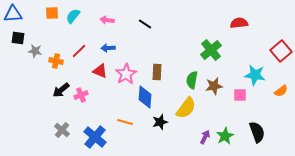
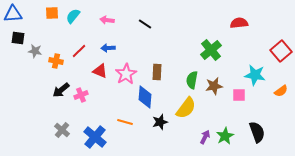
pink square: moved 1 px left
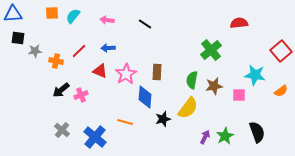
gray star: rotated 16 degrees counterclockwise
yellow semicircle: moved 2 px right
black star: moved 3 px right, 3 px up
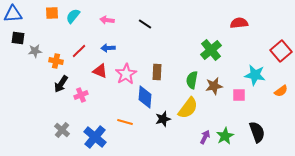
black arrow: moved 6 px up; rotated 18 degrees counterclockwise
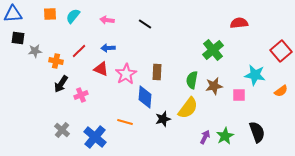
orange square: moved 2 px left, 1 px down
green cross: moved 2 px right
red triangle: moved 1 px right, 2 px up
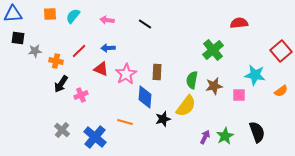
yellow semicircle: moved 2 px left, 2 px up
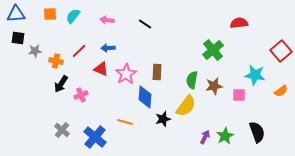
blue triangle: moved 3 px right
